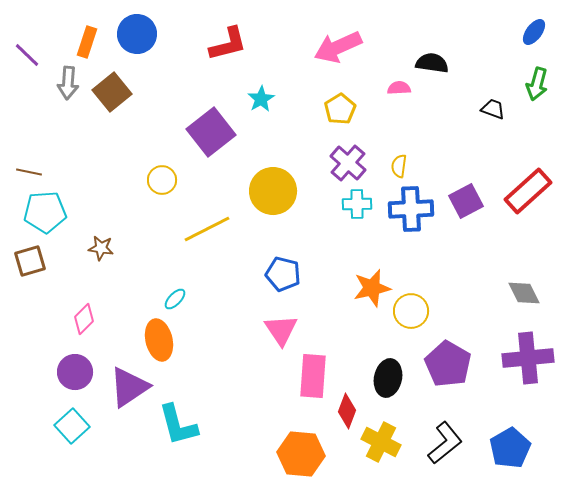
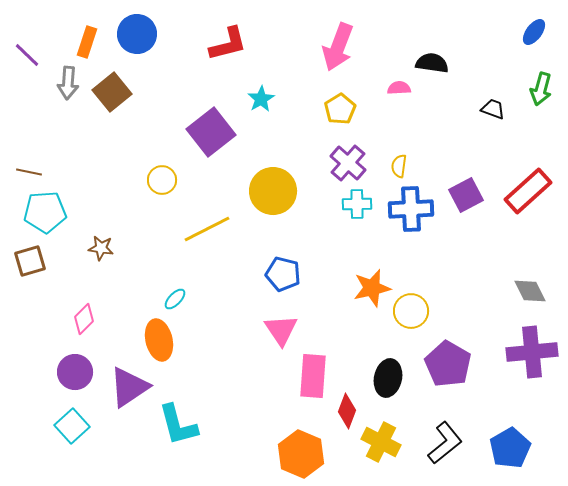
pink arrow at (338, 47): rotated 45 degrees counterclockwise
green arrow at (537, 84): moved 4 px right, 5 px down
purple square at (466, 201): moved 6 px up
gray diamond at (524, 293): moved 6 px right, 2 px up
purple cross at (528, 358): moved 4 px right, 6 px up
orange hexagon at (301, 454): rotated 18 degrees clockwise
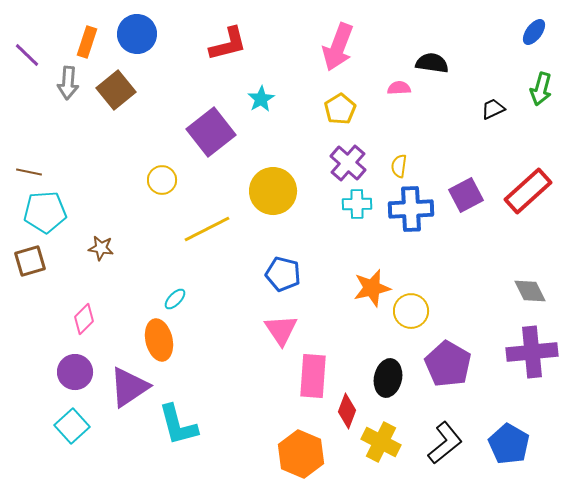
brown square at (112, 92): moved 4 px right, 2 px up
black trapezoid at (493, 109): rotated 45 degrees counterclockwise
blue pentagon at (510, 448): moved 1 px left, 4 px up; rotated 12 degrees counterclockwise
